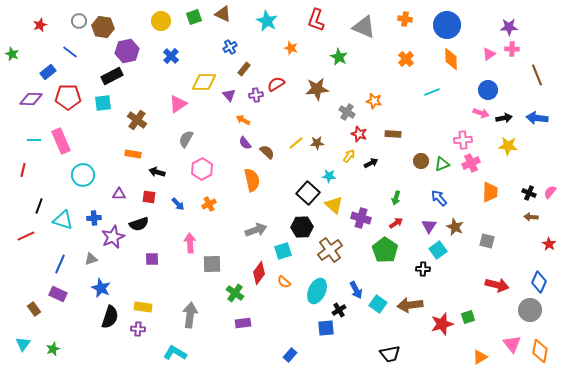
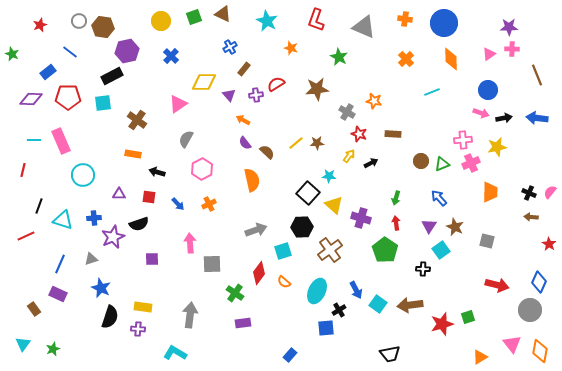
blue circle at (447, 25): moved 3 px left, 2 px up
yellow star at (508, 146): moved 11 px left, 1 px down; rotated 18 degrees counterclockwise
red arrow at (396, 223): rotated 64 degrees counterclockwise
cyan square at (438, 250): moved 3 px right
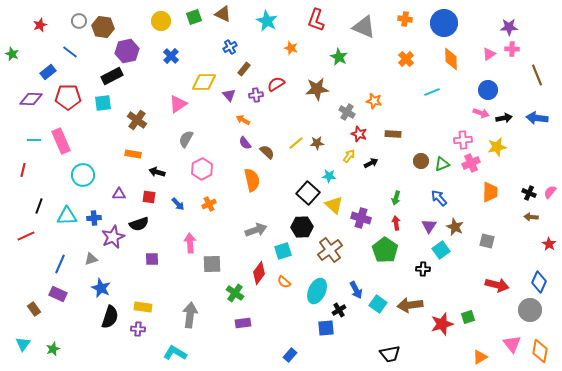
cyan triangle at (63, 220): moved 4 px right, 4 px up; rotated 20 degrees counterclockwise
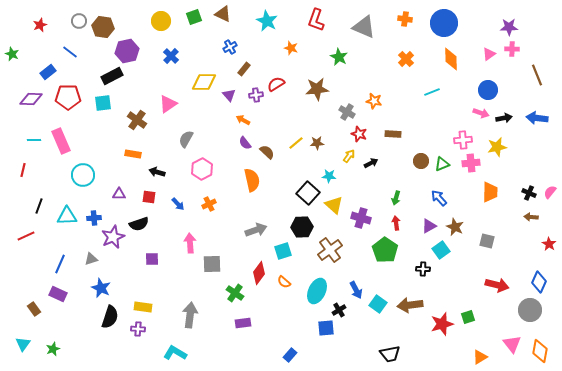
pink triangle at (178, 104): moved 10 px left
pink cross at (471, 163): rotated 18 degrees clockwise
purple triangle at (429, 226): rotated 28 degrees clockwise
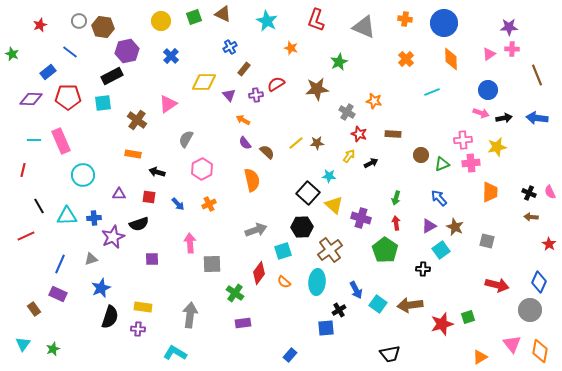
green star at (339, 57): moved 5 px down; rotated 18 degrees clockwise
brown circle at (421, 161): moved 6 px up
pink semicircle at (550, 192): rotated 64 degrees counterclockwise
black line at (39, 206): rotated 49 degrees counterclockwise
blue star at (101, 288): rotated 24 degrees clockwise
cyan ellipse at (317, 291): moved 9 px up; rotated 20 degrees counterclockwise
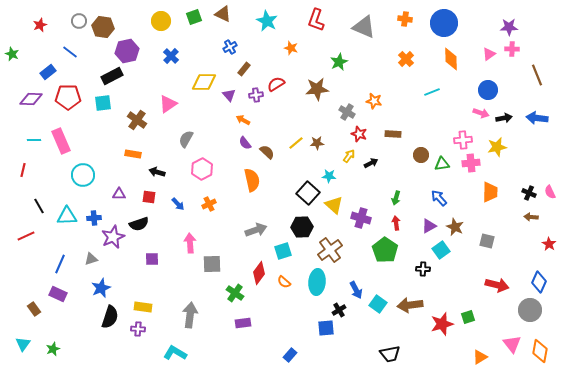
green triangle at (442, 164): rotated 14 degrees clockwise
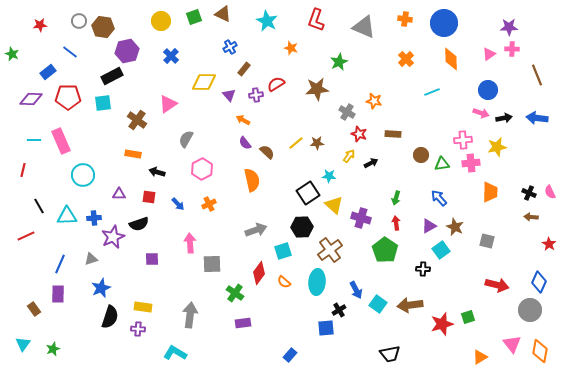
red star at (40, 25): rotated 16 degrees clockwise
black square at (308, 193): rotated 15 degrees clockwise
purple rectangle at (58, 294): rotated 66 degrees clockwise
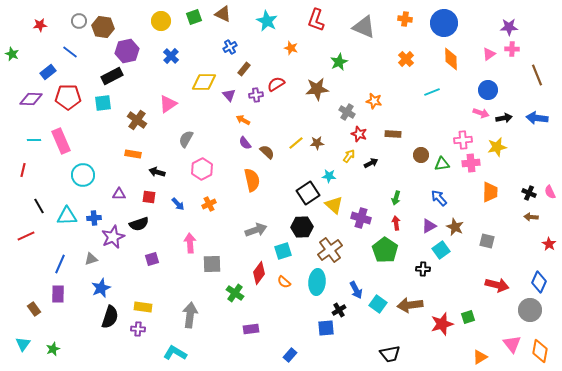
purple square at (152, 259): rotated 16 degrees counterclockwise
purple rectangle at (243, 323): moved 8 px right, 6 px down
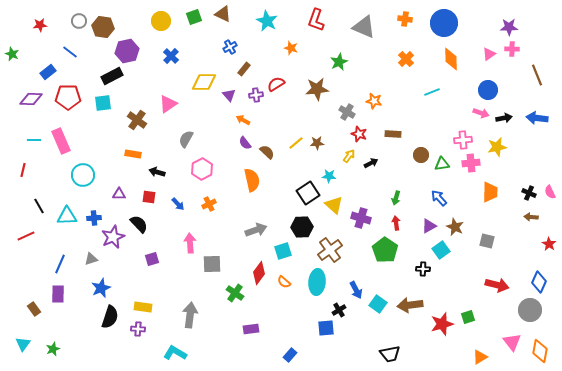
black semicircle at (139, 224): rotated 114 degrees counterclockwise
pink triangle at (512, 344): moved 2 px up
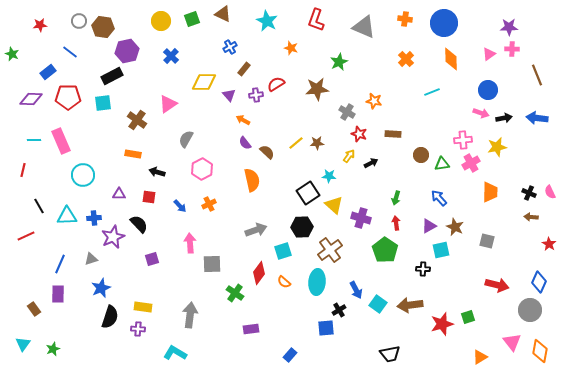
green square at (194, 17): moved 2 px left, 2 px down
pink cross at (471, 163): rotated 24 degrees counterclockwise
blue arrow at (178, 204): moved 2 px right, 2 px down
cyan square at (441, 250): rotated 24 degrees clockwise
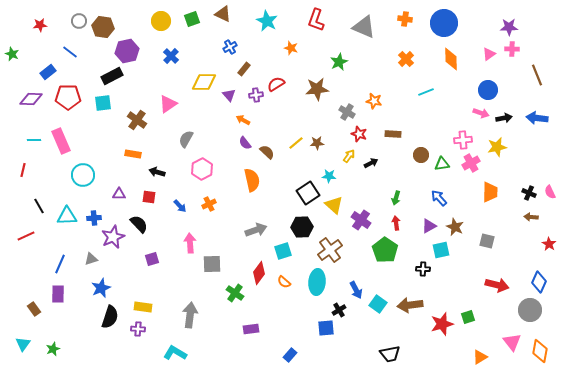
cyan line at (432, 92): moved 6 px left
purple cross at (361, 218): moved 2 px down; rotated 18 degrees clockwise
